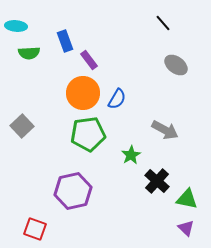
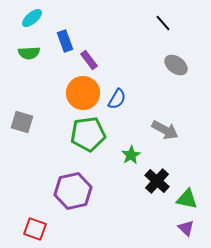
cyan ellipse: moved 16 px right, 8 px up; rotated 45 degrees counterclockwise
gray square: moved 4 px up; rotated 30 degrees counterclockwise
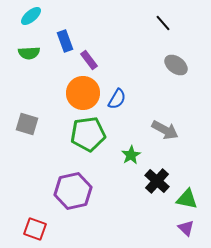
cyan ellipse: moved 1 px left, 2 px up
gray square: moved 5 px right, 2 px down
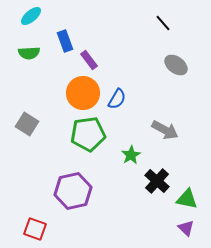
gray square: rotated 15 degrees clockwise
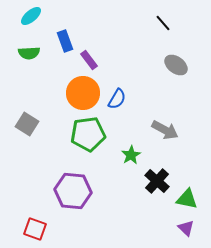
purple hexagon: rotated 18 degrees clockwise
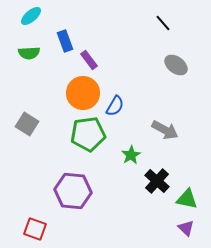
blue semicircle: moved 2 px left, 7 px down
